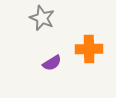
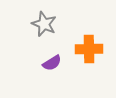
gray star: moved 2 px right, 6 px down
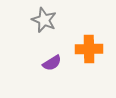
gray star: moved 4 px up
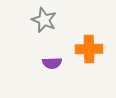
purple semicircle: rotated 30 degrees clockwise
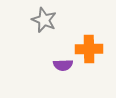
purple semicircle: moved 11 px right, 2 px down
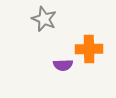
gray star: moved 1 px up
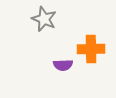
orange cross: moved 2 px right
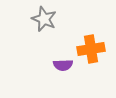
orange cross: rotated 8 degrees counterclockwise
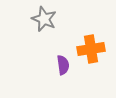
purple semicircle: rotated 96 degrees counterclockwise
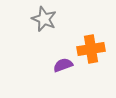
purple semicircle: rotated 102 degrees counterclockwise
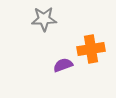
gray star: rotated 25 degrees counterclockwise
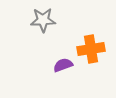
gray star: moved 1 px left, 1 px down
